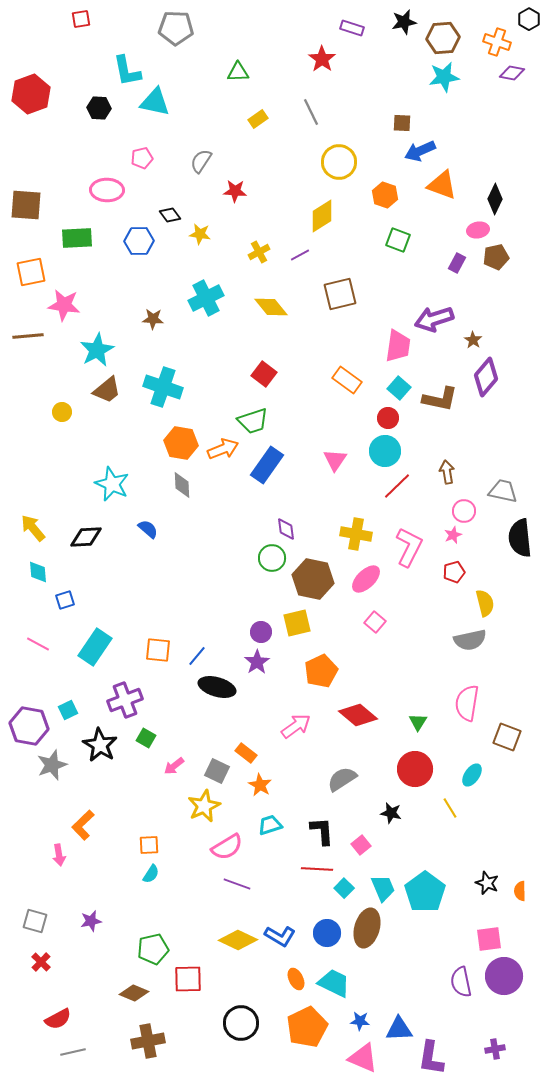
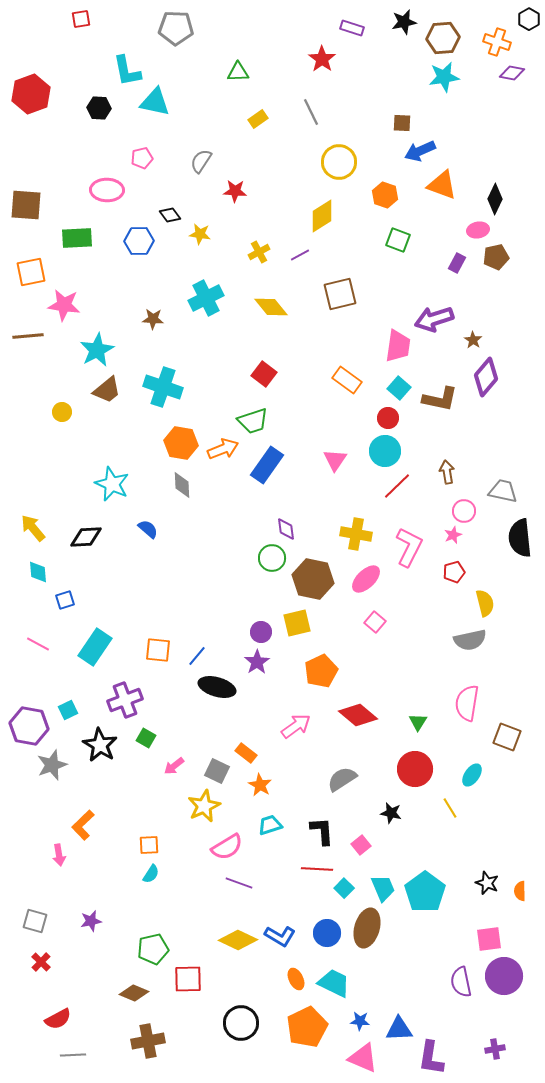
purple line at (237, 884): moved 2 px right, 1 px up
gray line at (73, 1052): moved 3 px down; rotated 10 degrees clockwise
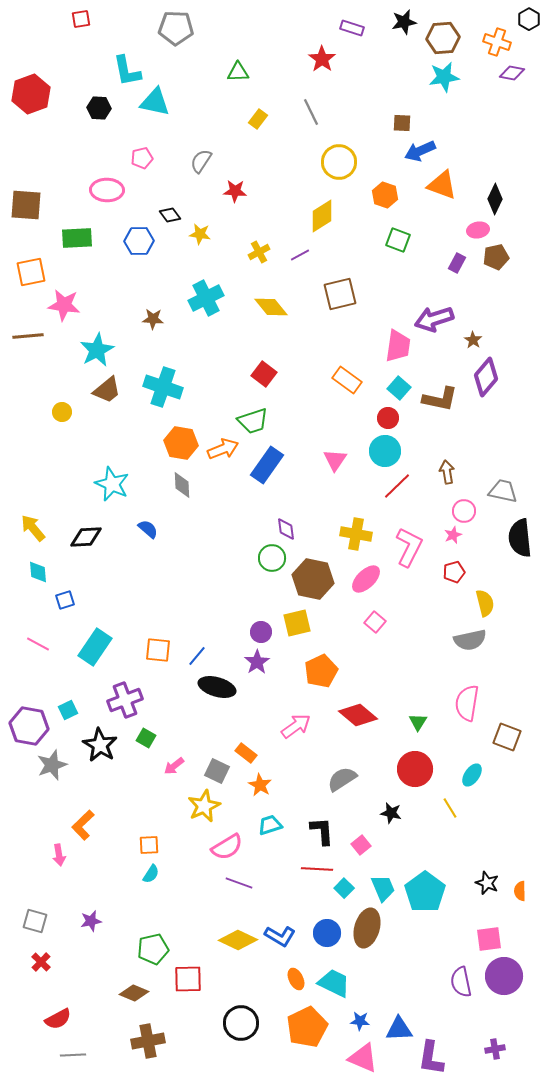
yellow rectangle at (258, 119): rotated 18 degrees counterclockwise
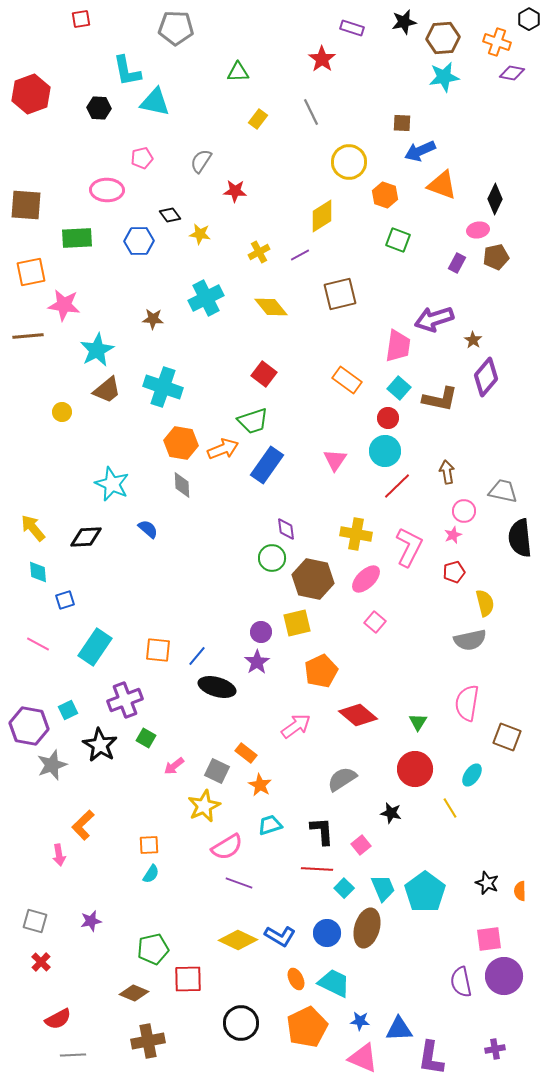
yellow circle at (339, 162): moved 10 px right
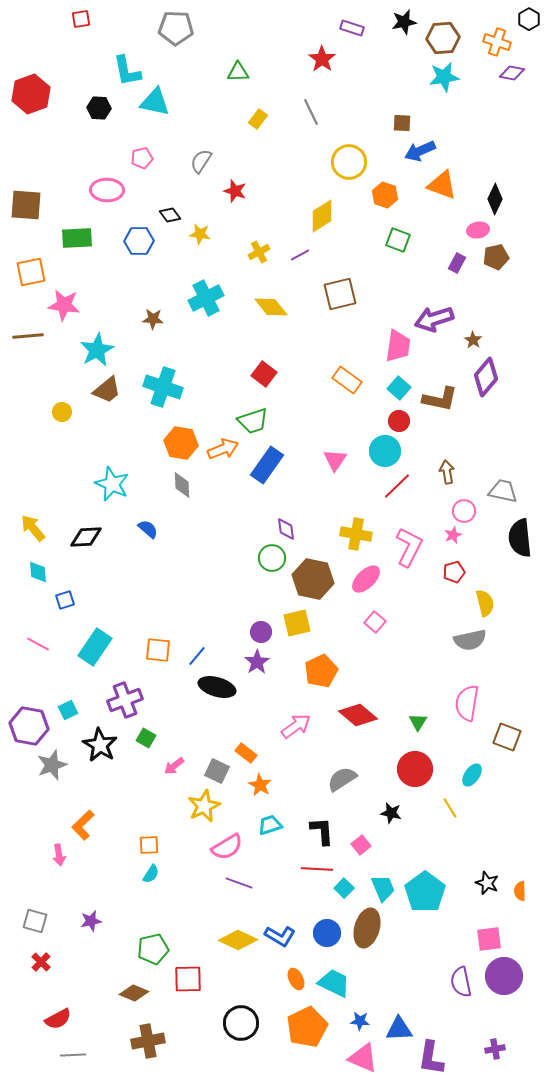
red star at (235, 191): rotated 15 degrees clockwise
red circle at (388, 418): moved 11 px right, 3 px down
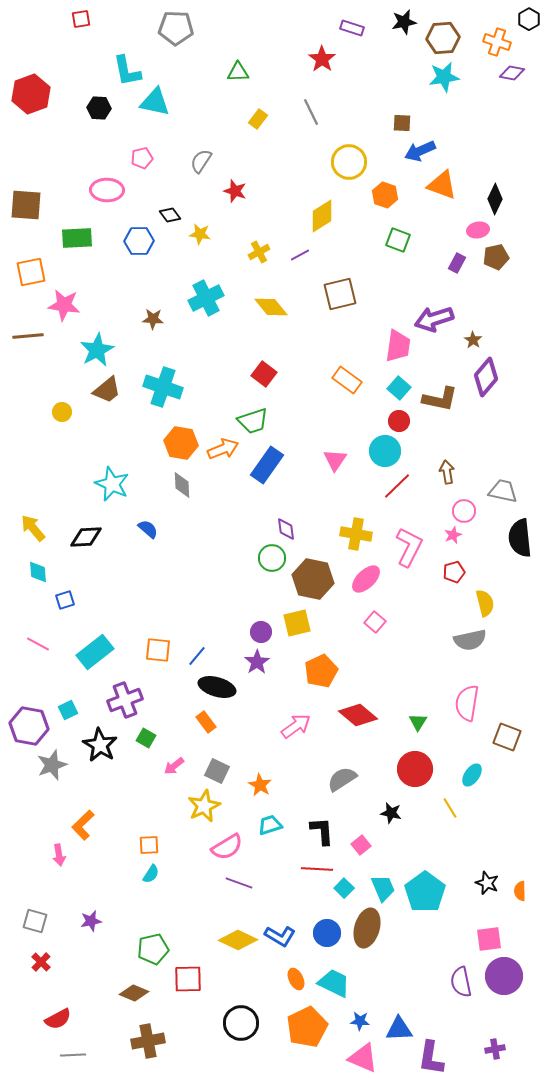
cyan rectangle at (95, 647): moved 5 px down; rotated 18 degrees clockwise
orange rectangle at (246, 753): moved 40 px left, 31 px up; rotated 15 degrees clockwise
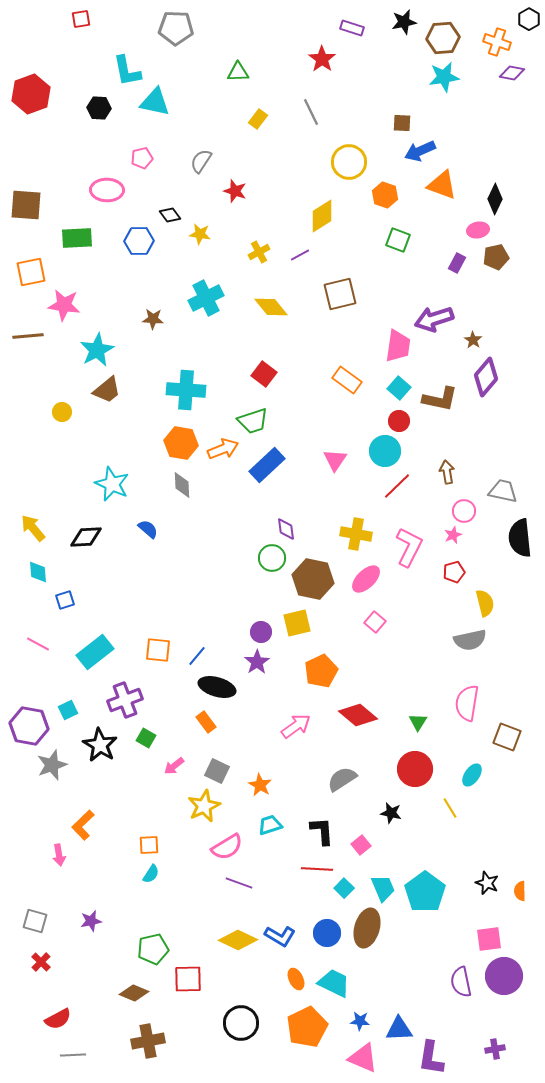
cyan cross at (163, 387): moved 23 px right, 3 px down; rotated 15 degrees counterclockwise
blue rectangle at (267, 465): rotated 12 degrees clockwise
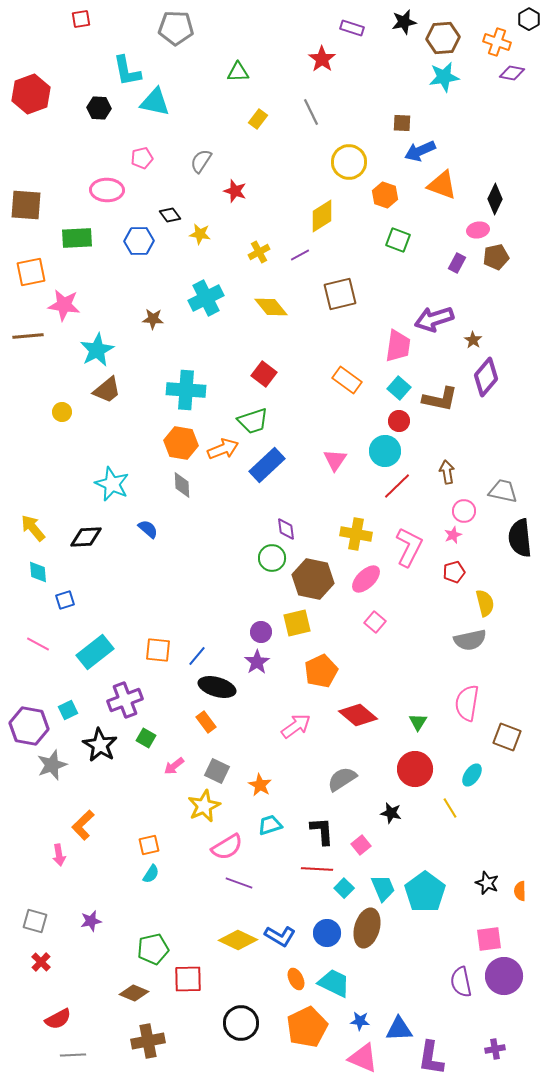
orange square at (149, 845): rotated 10 degrees counterclockwise
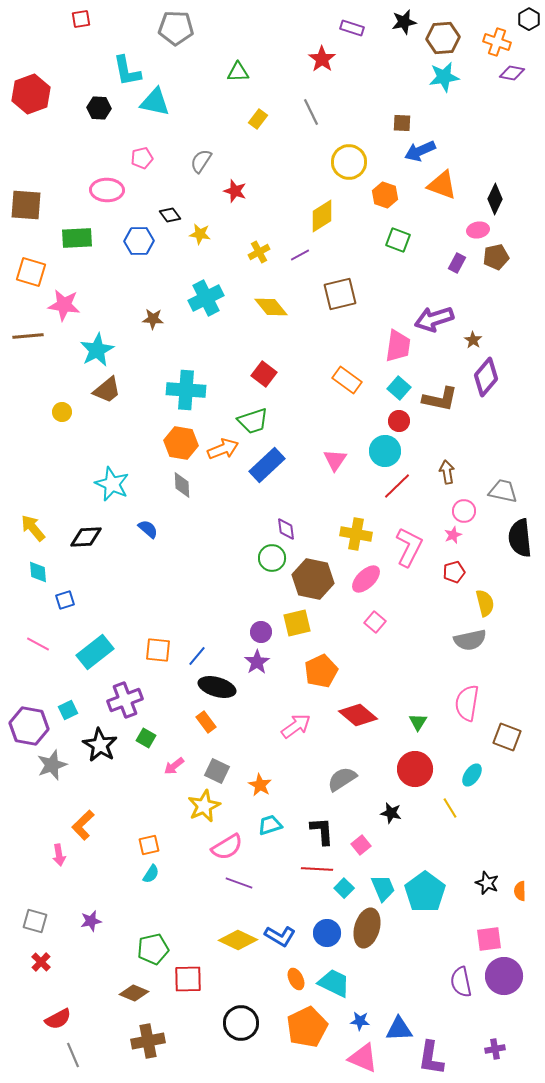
orange square at (31, 272): rotated 28 degrees clockwise
gray line at (73, 1055): rotated 70 degrees clockwise
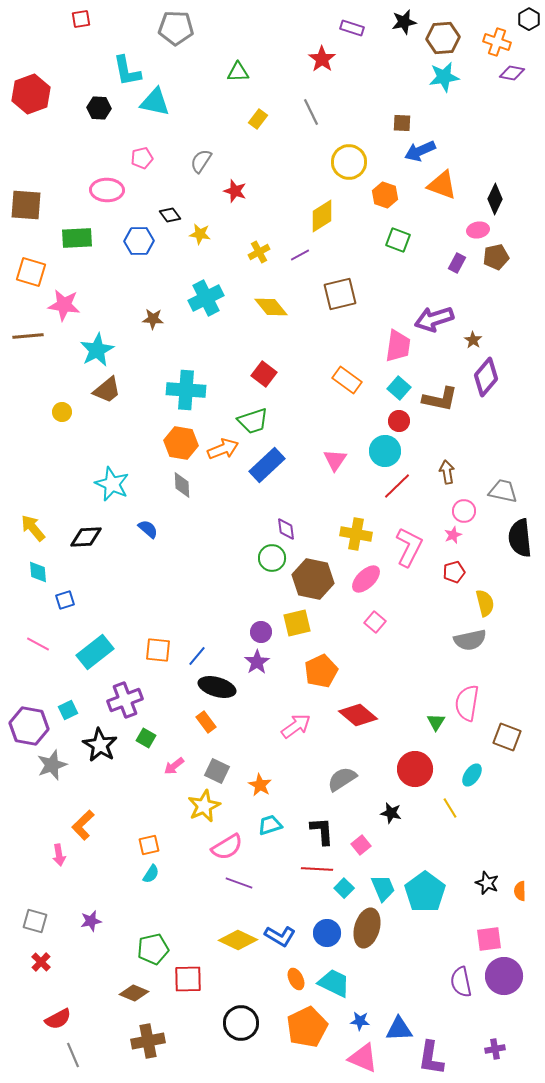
green triangle at (418, 722): moved 18 px right
